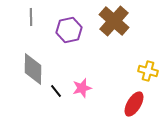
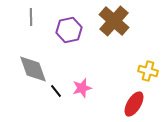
gray diamond: rotated 20 degrees counterclockwise
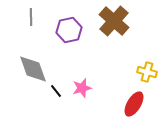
yellow cross: moved 1 px left, 1 px down
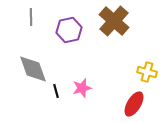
black line: rotated 24 degrees clockwise
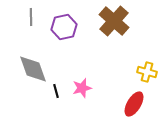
purple hexagon: moved 5 px left, 3 px up
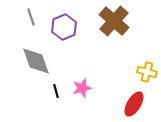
gray line: rotated 18 degrees counterclockwise
purple hexagon: rotated 10 degrees counterclockwise
gray diamond: moved 3 px right, 8 px up
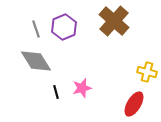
gray line: moved 5 px right, 12 px down
gray diamond: rotated 12 degrees counterclockwise
black line: moved 1 px down
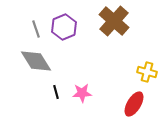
pink star: moved 5 px down; rotated 12 degrees clockwise
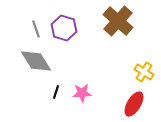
brown cross: moved 4 px right
purple hexagon: moved 1 px down; rotated 20 degrees counterclockwise
yellow cross: moved 3 px left; rotated 18 degrees clockwise
black line: rotated 32 degrees clockwise
